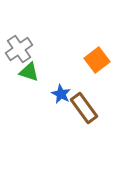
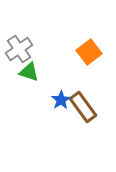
orange square: moved 8 px left, 8 px up
blue star: moved 6 px down; rotated 12 degrees clockwise
brown rectangle: moved 1 px left, 1 px up
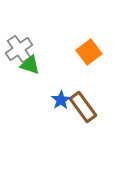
green triangle: moved 1 px right, 7 px up
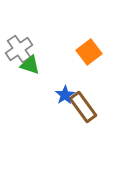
blue star: moved 4 px right, 5 px up
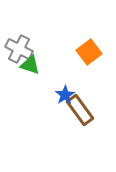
gray cross: rotated 28 degrees counterclockwise
brown rectangle: moved 3 px left, 3 px down
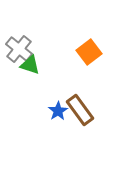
gray cross: rotated 12 degrees clockwise
blue star: moved 7 px left, 16 px down
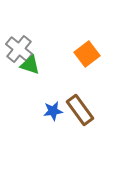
orange square: moved 2 px left, 2 px down
blue star: moved 5 px left; rotated 24 degrees clockwise
